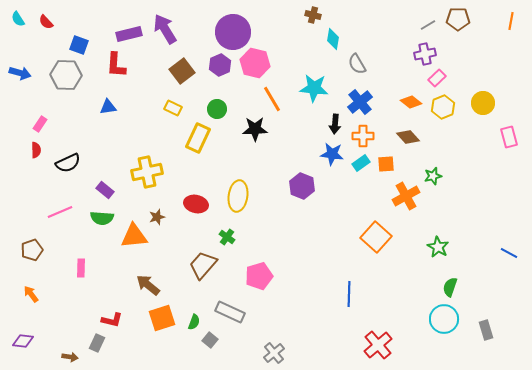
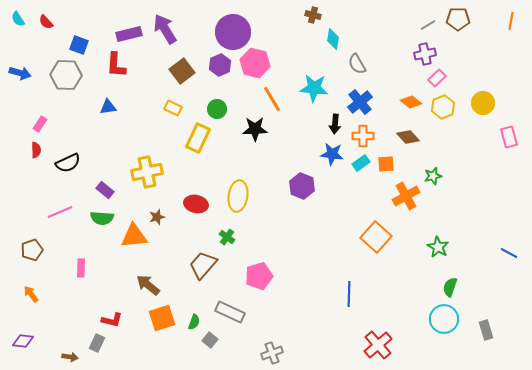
gray cross at (274, 353): moved 2 px left; rotated 20 degrees clockwise
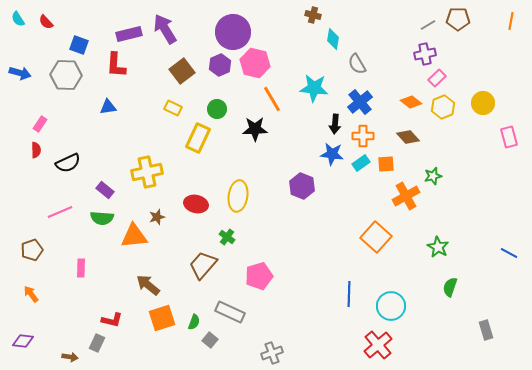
cyan circle at (444, 319): moved 53 px left, 13 px up
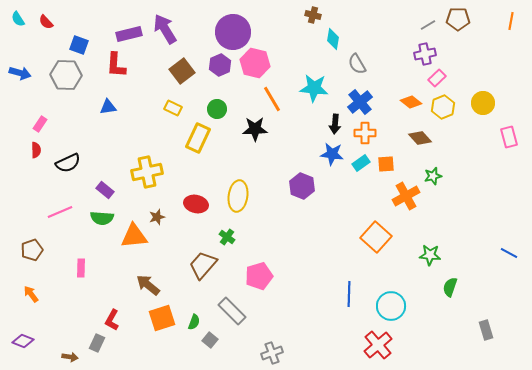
orange cross at (363, 136): moved 2 px right, 3 px up
brown diamond at (408, 137): moved 12 px right, 1 px down
green star at (438, 247): moved 8 px left, 8 px down; rotated 25 degrees counterclockwise
gray rectangle at (230, 312): moved 2 px right, 1 px up; rotated 20 degrees clockwise
red L-shape at (112, 320): rotated 105 degrees clockwise
purple diamond at (23, 341): rotated 15 degrees clockwise
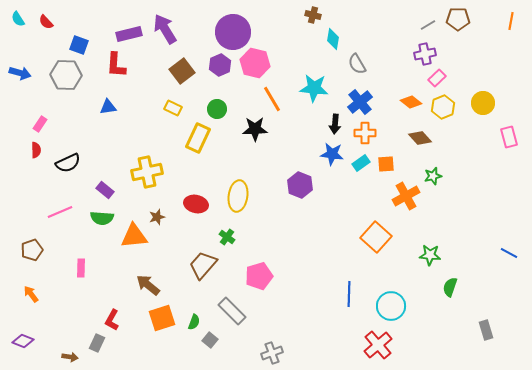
purple hexagon at (302, 186): moved 2 px left, 1 px up
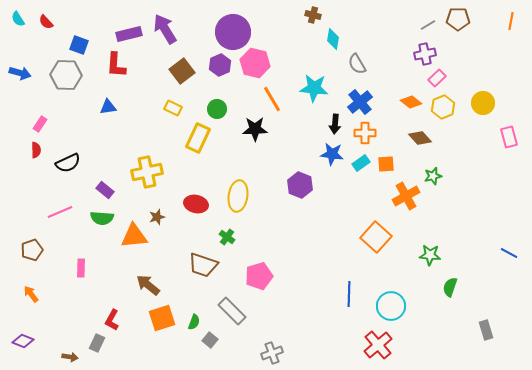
brown trapezoid at (203, 265): rotated 112 degrees counterclockwise
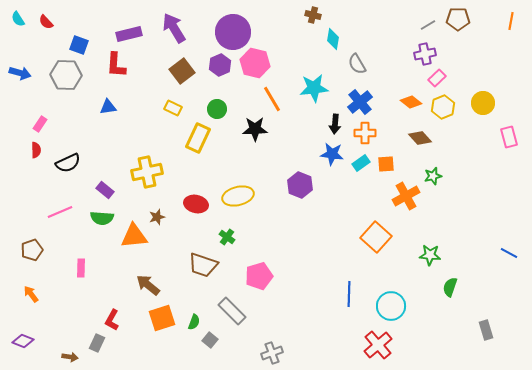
purple arrow at (165, 29): moved 9 px right, 1 px up
cyan star at (314, 88): rotated 12 degrees counterclockwise
yellow ellipse at (238, 196): rotated 68 degrees clockwise
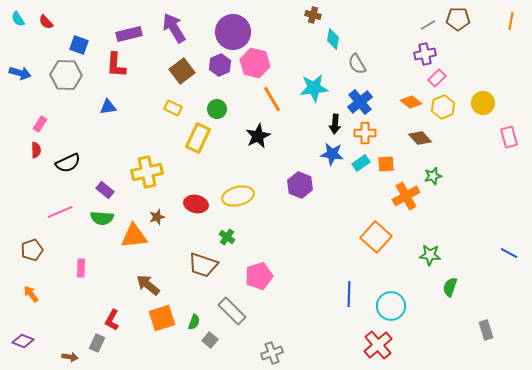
black star at (255, 129): moved 3 px right, 7 px down; rotated 25 degrees counterclockwise
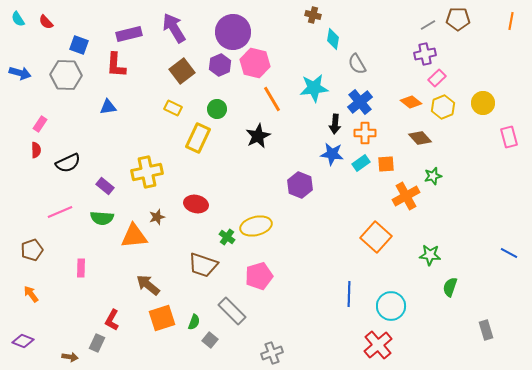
purple rectangle at (105, 190): moved 4 px up
yellow ellipse at (238, 196): moved 18 px right, 30 px down
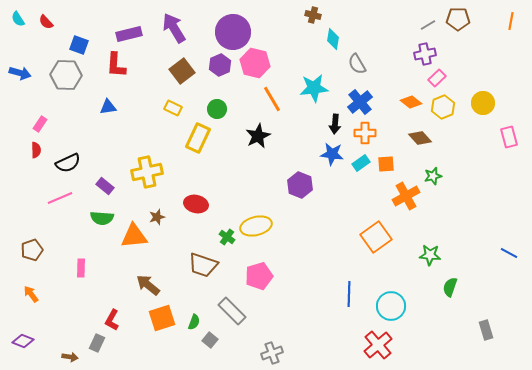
pink line at (60, 212): moved 14 px up
orange square at (376, 237): rotated 12 degrees clockwise
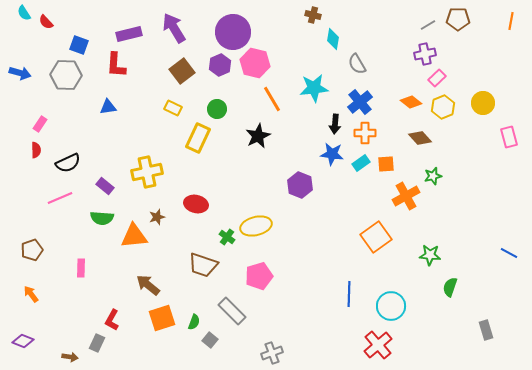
cyan semicircle at (18, 19): moved 6 px right, 6 px up
